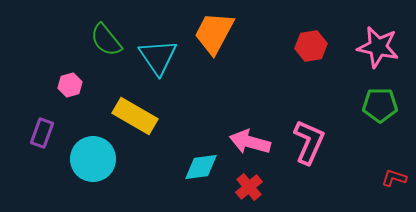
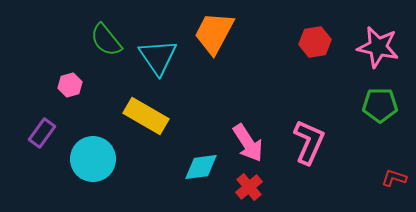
red hexagon: moved 4 px right, 4 px up
yellow rectangle: moved 11 px right
purple rectangle: rotated 16 degrees clockwise
pink arrow: moved 2 px left, 1 px down; rotated 138 degrees counterclockwise
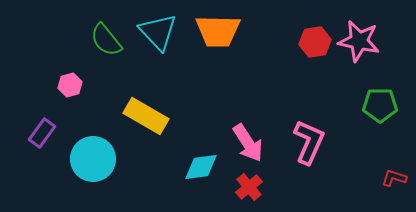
orange trapezoid: moved 4 px right, 2 px up; rotated 117 degrees counterclockwise
pink star: moved 19 px left, 6 px up
cyan triangle: moved 25 px up; rotated 9 degrees counterclockwise
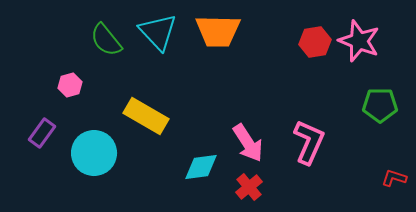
pink star: rotated 9 degrees clockwise
cyan circle: moved 1 px right, 6 px up
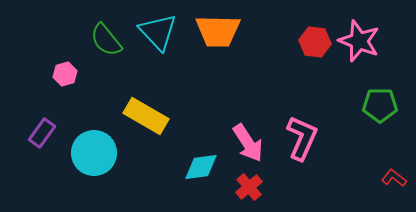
red hexagon: rotated 16 degrees clockwise
pink hexagon: moved 5 px left, 11 px up
pink L-shape: moved 7 px left, 4 px up
red L-shape: rotated 20 degrees clockwise
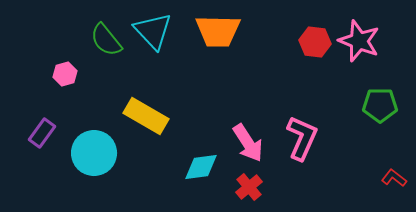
cyan triangle: moved 5 px left, 1 px up
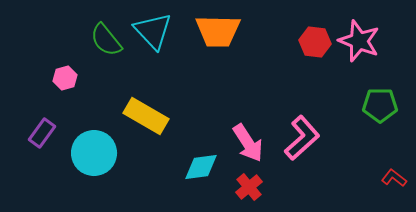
pink hexagon: moved 4 px down
pink L-shape: rotated 24 degrees clockwise
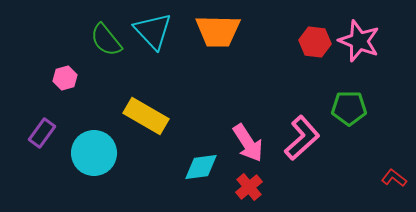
green pentagon: moved 31 px left, 3 px down
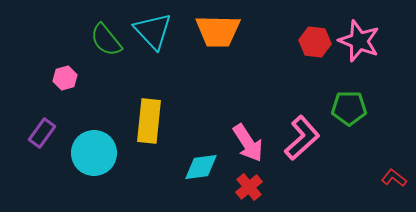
yellow rectangle: moved 3 px right, 5 px down; rotated 66 degrees clockwise
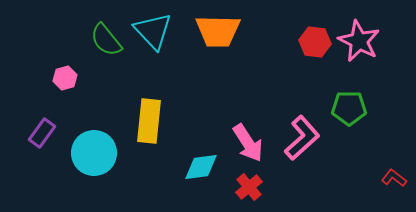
pink star: rotated 6 degrees clockwise
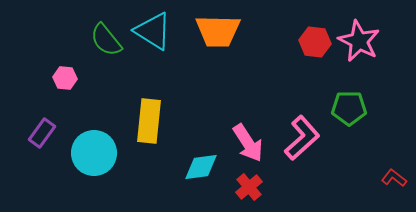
cyan triangle: rotated 15 degrees counterclockwise
pink hexagon: rotated 20 degrees clockwise
